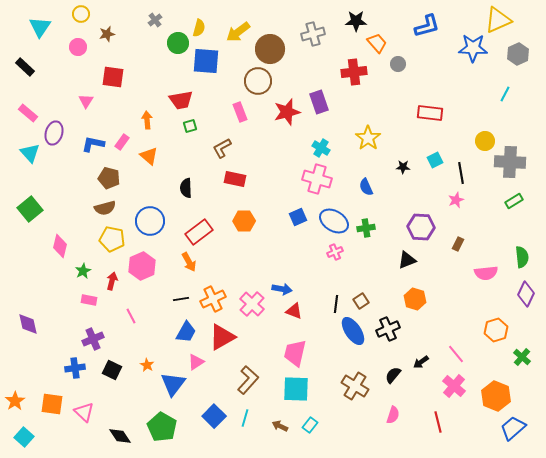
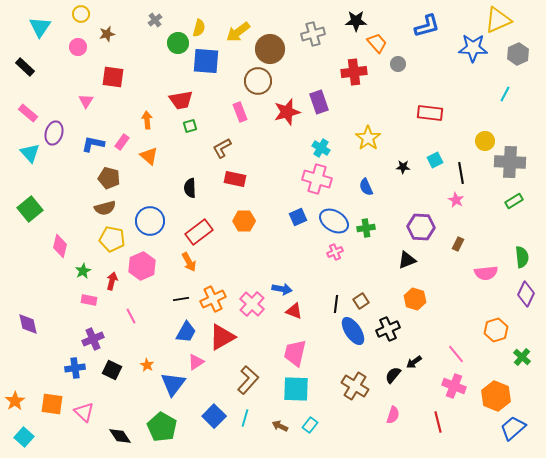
black semicircle at (186, 188): moved 4 px right
pink star at (456, 200): rotated 21 degrees counterclockwise
black arrow at (421, 362): moved 7 px left
pink cross at (454, 386): rotated 20 degrees counterclockwise
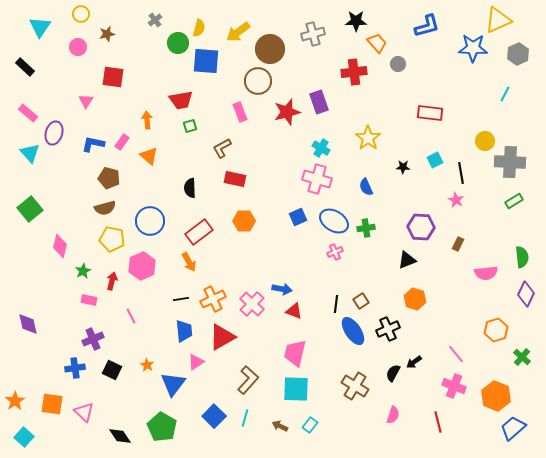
blue trapezoid at (186, 332): moved 2 px left, 1 px up; rotated 35 degrees counterclockwise
black semicircle at (393, 375): moved 2 px up; rotated 12 degrees counterclockwise
